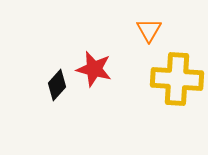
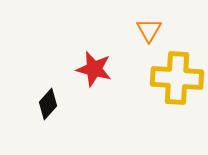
yellow cross: moved 1 px up
black diamond: moved 9 px left, 19 px down
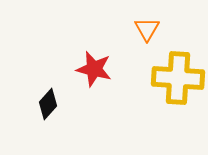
orange triangle: moved 2 px left, 1 px up
yellow cross: moved 1 px right
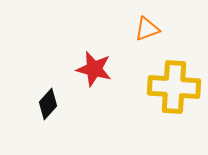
orange triangle: rotated 40 degrees clockwise
yellow cross: moved 4 px left, 9 px down
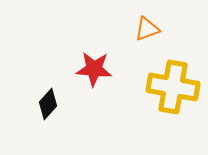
red star: rotated 9 degrees counterclockwise
yellow cross: moved 1 px left; rotated 6 degrees clockwise
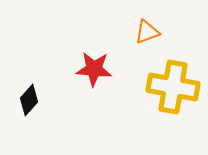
orange triangle: moved 3 px down
black diamond: moved 19 px left, 4 px up
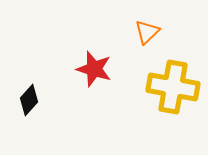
orange triangle: rotated 24 degrees counterclockwise
red star: rotated 12 degrees clockwise
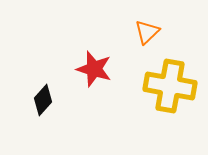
yellow cross: moved 3 px left, 1 px up
black diamond: moved 14 px right
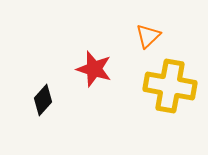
orange triangle: moved 1 px right, 4 px down
